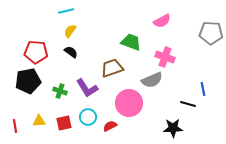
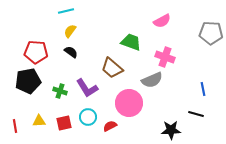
brown trapezoid: rotated 120 degrees counterclockwise
black line: moved 8 px right, 10 px down
black star: moved 2 px left, 2 px down
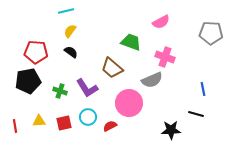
pink semicircle: moved 1 px left, 1 px down
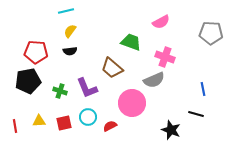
black semicircle: moved 1 px left, 1 px up; rotated 136 degrees clockwise
gray semicircle: moved 2 px right
purple L-shape: rotated 10 degrees clockwise
pink circle: moved 3 px right
black star: rotated 24 degrees clockwise
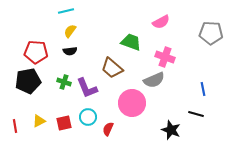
green cross: moved 4 px right, 9 px up
yellow triangle: rotated 24 degrees counterclockwise
red semicircle: moved 2 px left, 3 px down; rotated 40 degrees counterclockwise
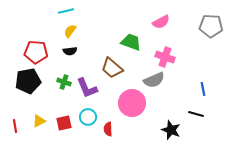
gray pentagon: moved 7 px up
red semicircle: rotated 24 degrees counterclockwise
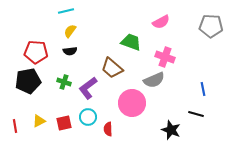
purple L-shape: moved 1 px right; rotated 75 degrees clockwise
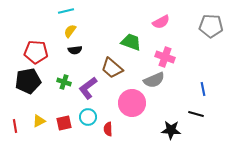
black semicircle: moved 5 px right, 1 px up
black star: rotated 18 degrees counterclockwise
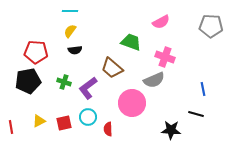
cyan line: moved 4 px right; rotated 14 degrees clockwise
red line: moved 4 px left, 1 px down
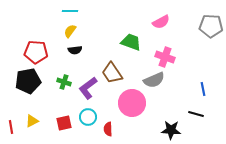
brown trapezoid: moved 5 px down; rotated 15 degrees clockwise
yellow triangle: moved 7 px left
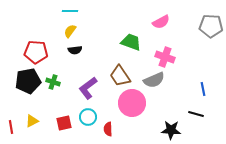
brown trapezoid: moved 8 px right, 3 px down
green cross: moved 11 px left
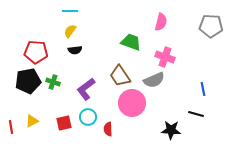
pink semicircle: rotated 48 degrees counterclockwise
purple L-shape: moved 2 px left, 1 px down
